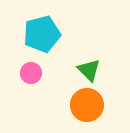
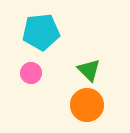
cyan pentagon: moved 1 px left, 2 px up; rotated 9 degrees clockwise
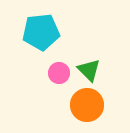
pink circle: moved 28 px right
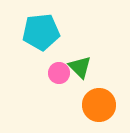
green triangle: moved 9 px left, 3 px up
orange circle: moved 12 px right
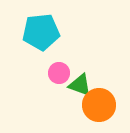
green triangle: moved 18 px down; rotated 25 degrees counterclockwise
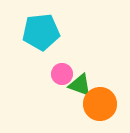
pink circle: moved 3 px right, 1 px down
orange circle: moved 1 px right, 1 px up
